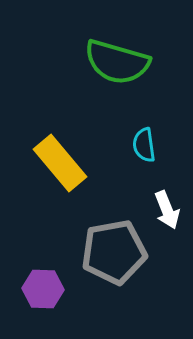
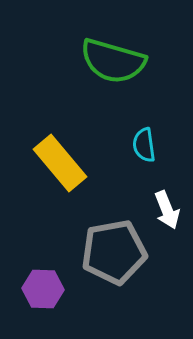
green semicircle: moved 4 px left, 1 px up
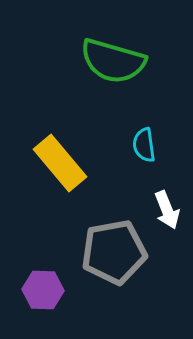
purple hexagon: moved 1 px down
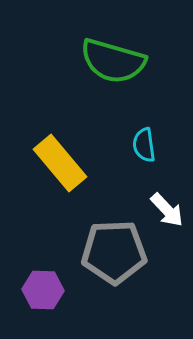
white arrow: rotated 21 degrees counterclockwise
gray pentagon: rotated 8 degrees clockwise
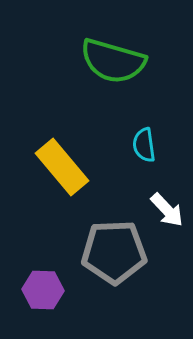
yellow rectangle: moved 2 px right, 4 px down
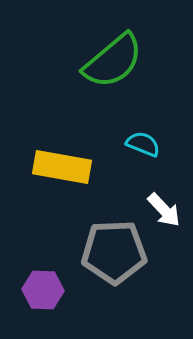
green semicircle: rotated 56 degrees counterclockwise
cyan semicircle: moved 1 px left, 1 px up; rotated 120 degrees clockwise
yellow rectangle: rotated 40 degrees counterclockwise
white arrow: moved 3 px left
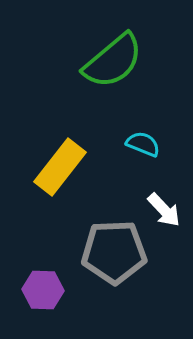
yellow rectangle: moved 2 px left; rotated 62 degrees counterclockwise
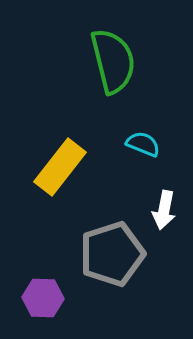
green semicircle: rotated 64 degrees counterclockwise
white arrow: rotated 54 degrees clockwise
gray pentagon: moved 2 px left, 2 px down; rotated 16 degrees counterclockwise
purple hexagon: moved 8 px down
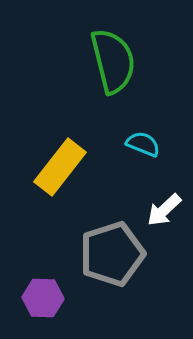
white arrow: rotated 36 degrees clockwise
